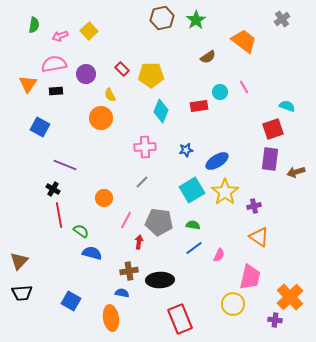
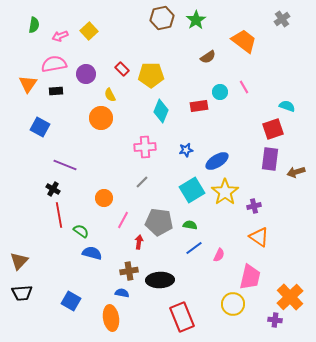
pink line at (126, 220): moved 3 px left
green semicircle at (193, 225): moved 3 px left
red rectangle at (180, 319): moved 2 px right, 2 px up
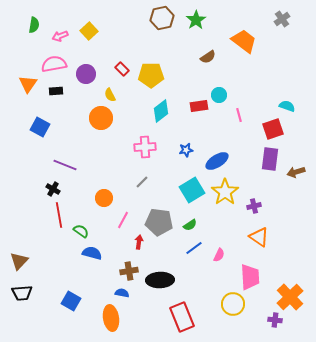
pink line at (244, 87): moved 5 px left, 28 px down; rotated 16 degrees clockwise
cyan circle at (220, 92): moved 1 px left, 3 px down
cyan diamond at (161, 111): rotated 30 degrees clockwise
green semicircle at (190, 225): rotated 136 degrees clockwise
pink trapezoid at (250, 277): rotated 16 degrees counterclockwise
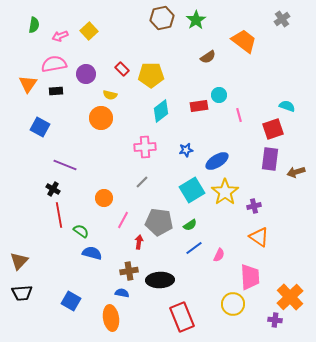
yellow semicircle at (110, 95): rotated 48 degrees counterclockwise
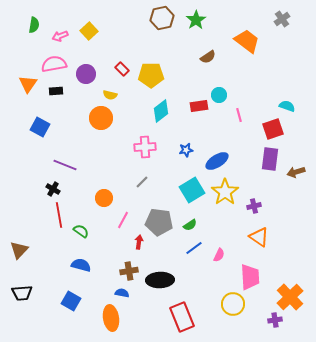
orange trapezoid at (244, 41): moved 3 px right
blue semicircle at (92, 253): moved 11 px left, 12 px down
brown triangle at (19, 261): moved 11 px up
purple cross at (275, 320): rotated 16 degrees counterclockwise
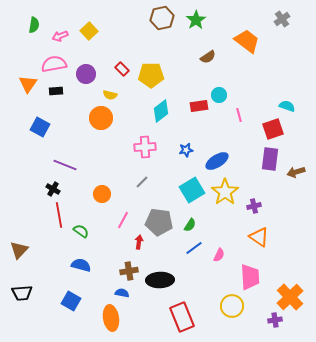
orange circle at (104, 198): moved 2 px left, 4 px up
green semicircle at (190, 225): rotated 24 degrees counterclockwise
yellow circle at (233, 304): moved 1 px left, 2 px down
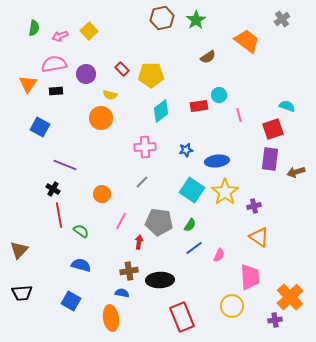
green semicircle at (34, 25): moved 3 px down
blue ellipse at (217, 161): rotated 25 degrees clockwise
cyan square at (192, 190): rotated 25 degrees counterclockwise
pink line at (123, 220): moved 2 px left, 1 px down
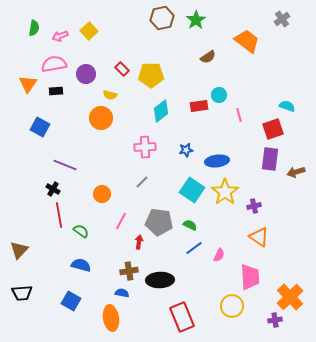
green semicircle at (190, 225): rotated 96 degrees counterclockwise
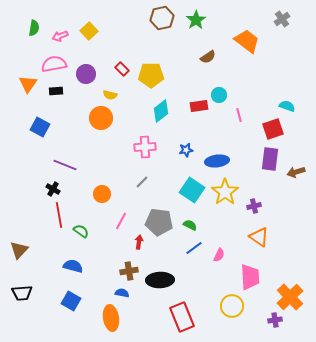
blue semicircle at (81, 265): moved 8 px left, 1 px down
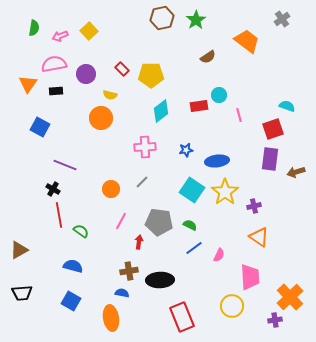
orange circle at (102, 194): moved 9 px right, 5 px up
brown triangle at (19, 250): rotated 18 degrees clockwise
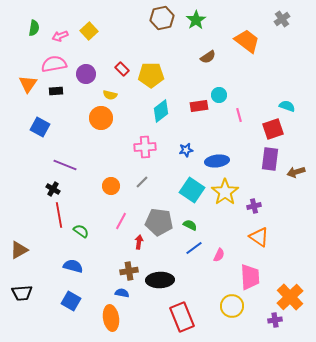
orange circle at (111, 189): moved 3 px up
